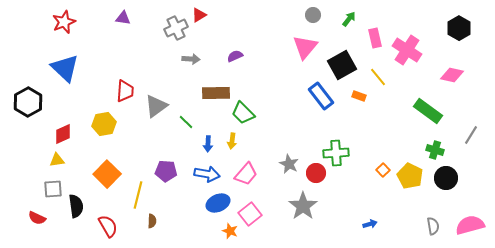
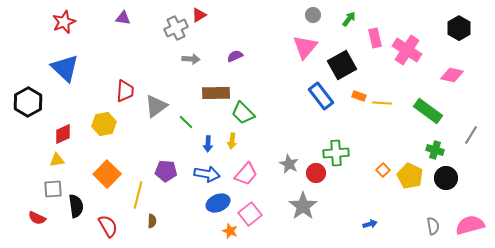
yellow line at (378, 77): moved 4 px right, 26 px down; rotated 48 degrees counterclockwise
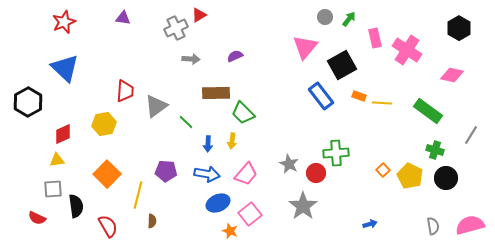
gray circle at (313, 15): moved 12 px right, 2 px down
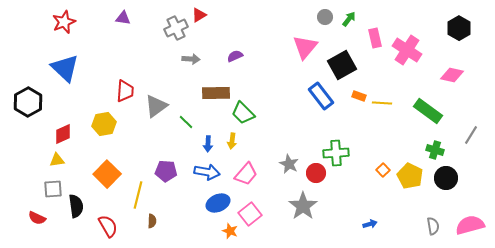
blue arrow at (207, 174): moved 2 px up
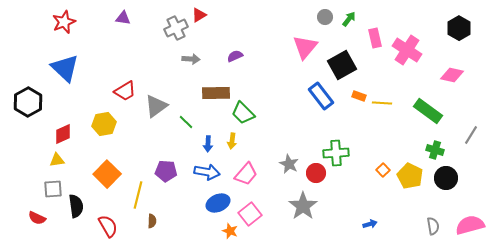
red trapezoid at (125, 91): rotated 55 degrees clockwise
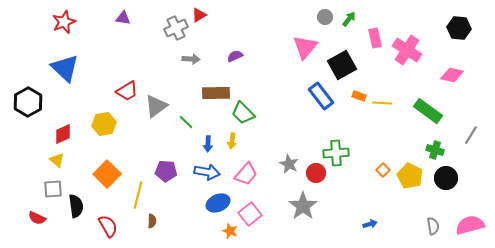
black hexagon at (459, 28): rotated 25 degrees counterclockwise
red trapezoid at (125, 91): moved 2 px right
yellow triangle at (57, 160): rotated 49 degrees clockwise
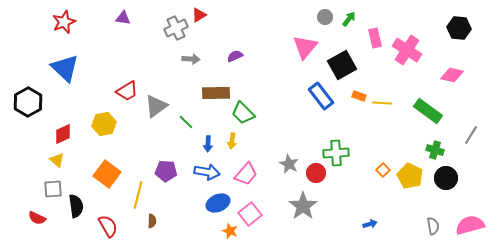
orange square at (107, 174): rotated 8 degrees counterclockwise
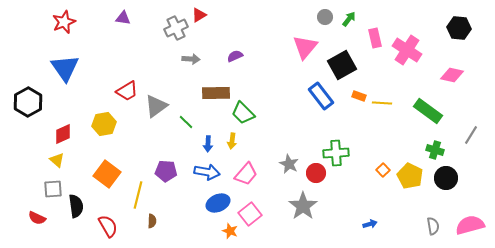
blue triangle at (65, 68): rotated 12 degrees clockwise
